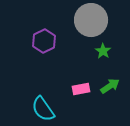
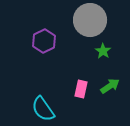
gray circle: moved 1 px left
pink rectangle: rotated 66 degrees counterclockwise
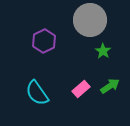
pink rectangle: rotated 36 degrees clockwise
cyan semicircle: moved 6 px left, 16 px up
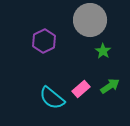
cyan semicircle: moved 15 px right, 5 px down; rotated 16 degrees counterclockwise
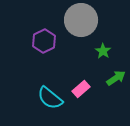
gray circle: moved 9 px left
green arrow: moved 6 px right, 8 px up
cyan semicircle: moved 2 px left
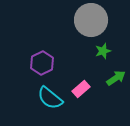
gray circle: moved 10 px right
purple hexagon: moved 2 px left, 22 px down
green star: rotated 21 degrees clockwise
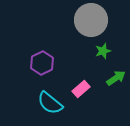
cyan semicircle: moved 5 px down
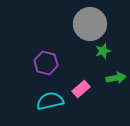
gray circle: moved 1 px left, 4 px down
purple hexagon: moved 4 px right; rotated 20 degrees counterclockwise
green arrow: rotated 24 degrees clockwise
cyan semicircle: moved 2 px up; rotated 128 degrees clockwise
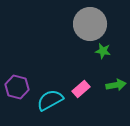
green star: rotated 28 degrees clockwise
purple hexagon: moved 29 px left, 24 px down
green arrow: moved 7 px down
cyan semicircle: moved 1 px up; rotated 16 degrees counterclockwise
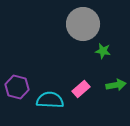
gray circle: moved 7 px left
cyan semicircle: rotated 32 degrees clockwise
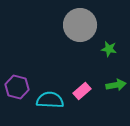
gray circle: moved 3 px left, 1 px down
green star: moved 6 px right, 2 px up
pink rectangle: moved 1 px right, 2 px down
